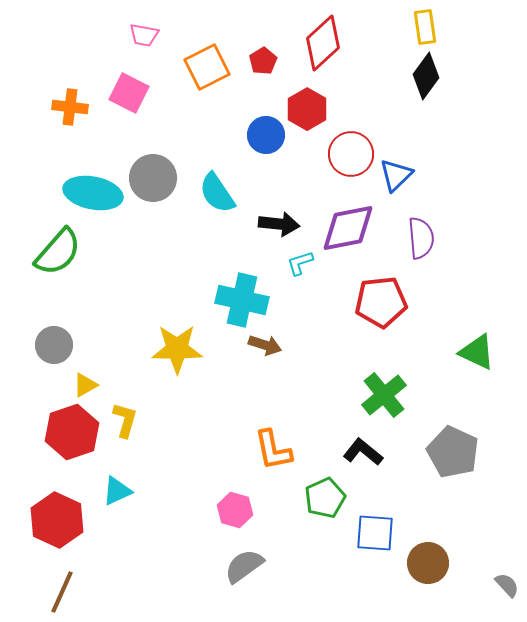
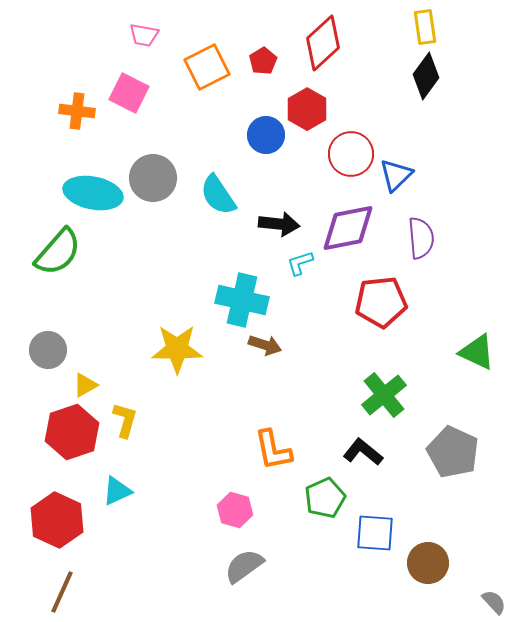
orange cross at (70, 107): moved 7 px right, 4 px down
cyan semicircle at (217, 193): moved 1 px right, 2 px down
gray circle at (54, 345): moved 6 px left, 5 px down
gray semicircle at (507, 585): moved 13 px left, 17 px down
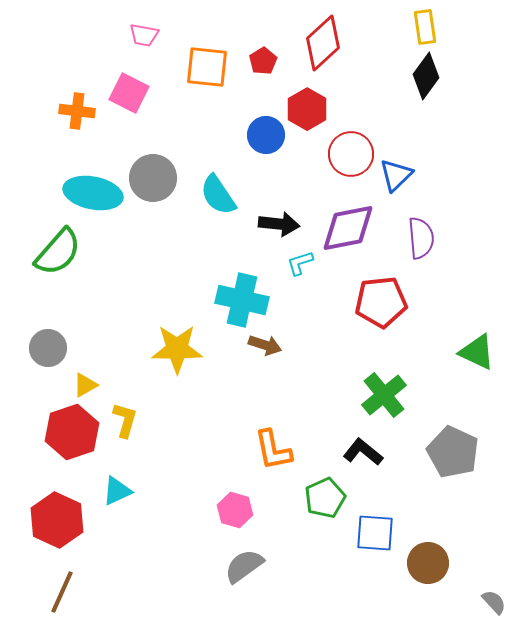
orange square at (207, 67): rotated 33 degrees clockwise
gray circle at (48, 350): moved 2 px up
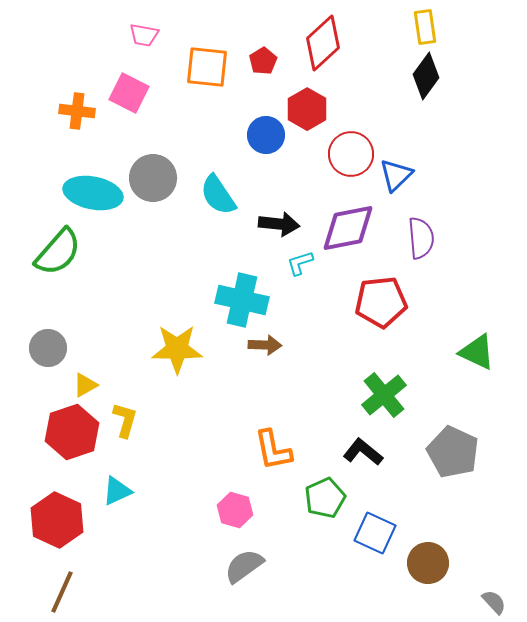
brown arrow at (265, 345): rotated 16 degrees counterclockwise
blue square at (375, 533): rotated 21 degrees clockwise
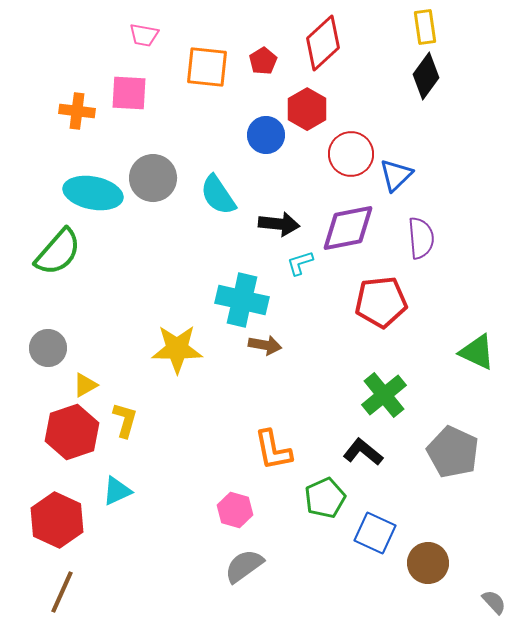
pink square at (129, 93): rotated 24 degrees counterclockwise
brown arrow at (265, 345): rotated 8 degrees clockwise
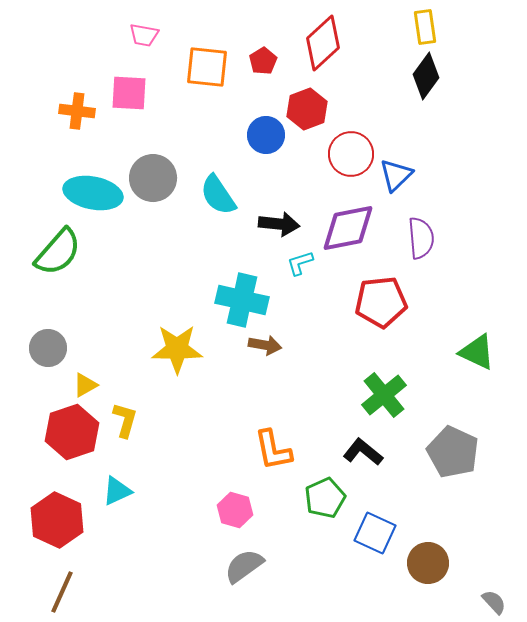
red hexagon at (307, 109): rotated 9 degrees clockwise
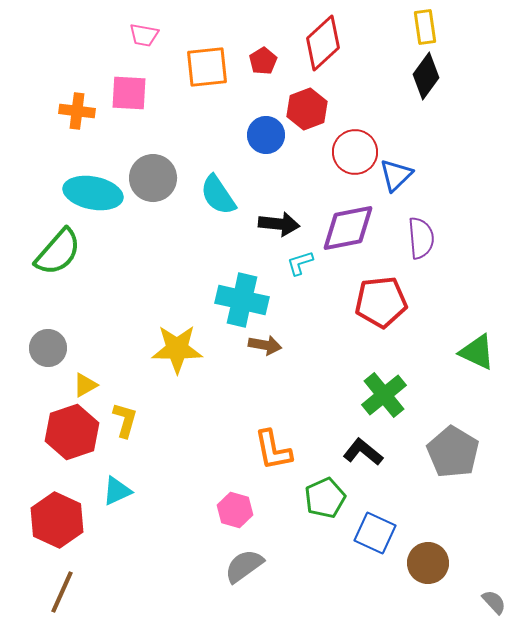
orange square at (207, 67): rotated 12 degrees counterclockwise
red circle at (351, 154): moved 4 px right, 2 px up
gray pentagon at (453, 452): rotated 6 degrees clockwise
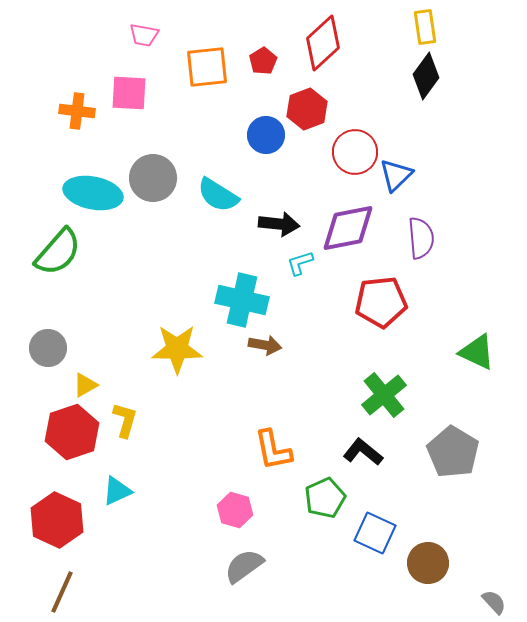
cyan semicircle at (218, 195): rotated 24 degrees counterclockwise
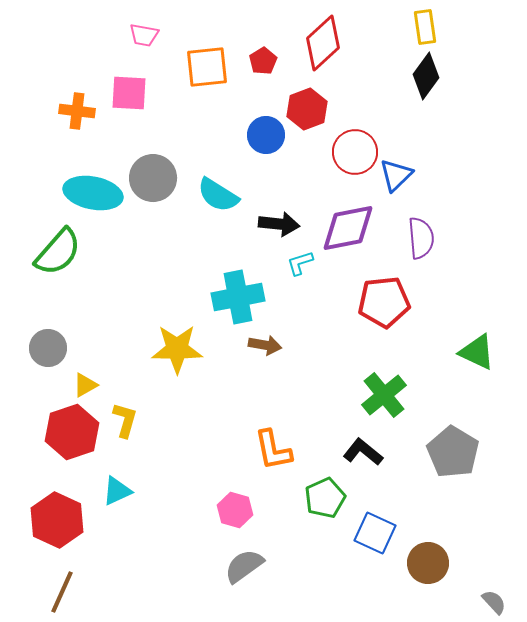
cyan cross at (242, 300): moved 4 px left, 3 px up; rotated 24 degrees counterclockwise
red pentagon at (381, 302): moved 3 px right
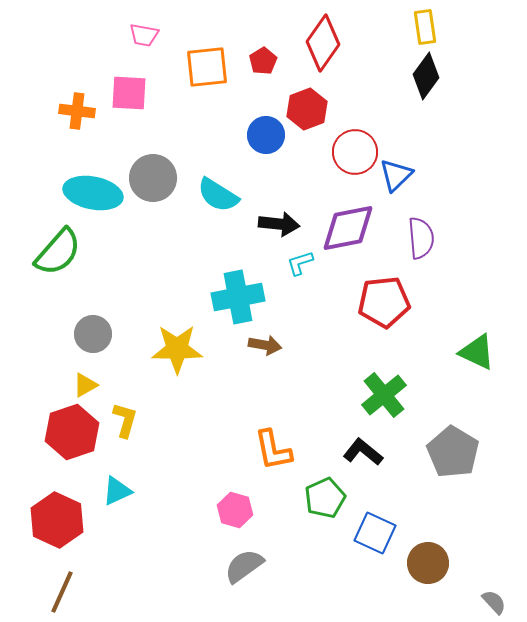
red diamond at (323, 43): rotated 12 degrees counterclockwise
gray circle at (48, 348): moved 45 px right, 14 px up
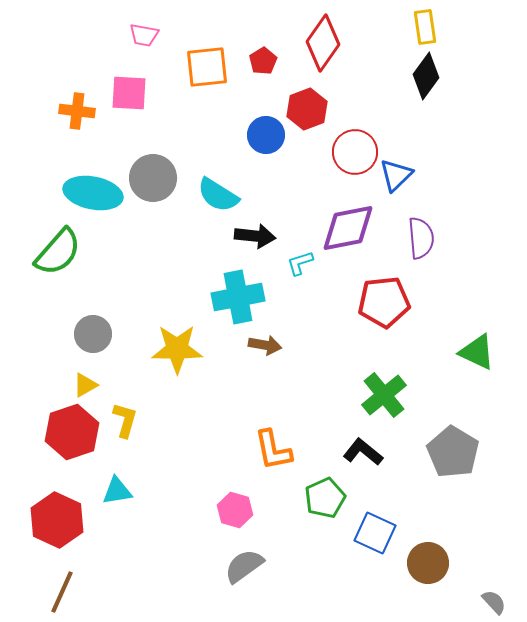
black arrow at (279, 224): moved 24 px left, 12 px down
cyan triangle at (117, 491): rotated 16 degrees clockwise
